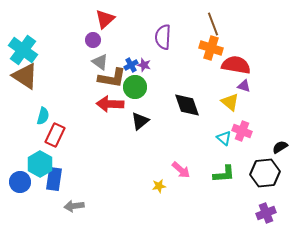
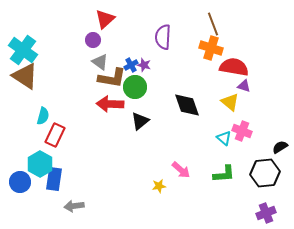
red semicircle: moved 2 px left, 2 px down
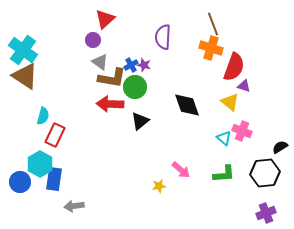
red semicircle: rotated 100 degrees clockwise
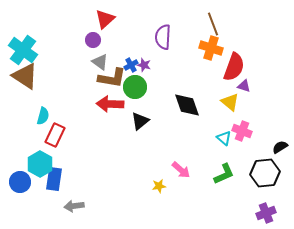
green L-shape: rotated 20 degrees counterclockwise
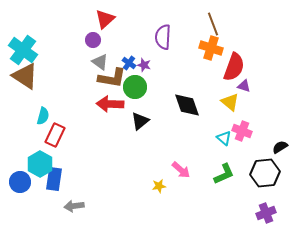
blue cross: moved 2 px left, 2 px up; rotated 24 degrees counterclockwise
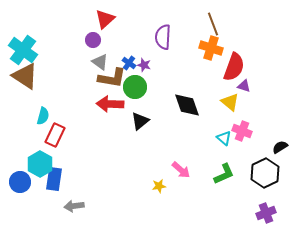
black hexagon: rotated 20 degrees counterclockwise
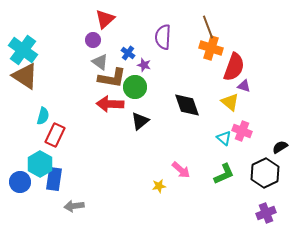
brown line: moved 5 px left, 3 px down
blue cross: moved 1 px left, 10 px up
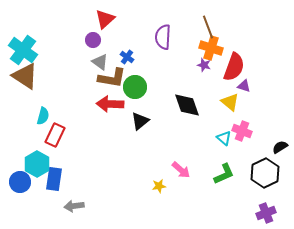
blue cross: moved 1 px left, 4 px down
purple star: moved 60 px right
cyan hexagon: moved 3 px left
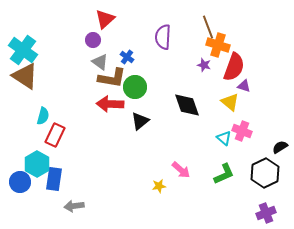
orange cross: moved 7 px right, 3 px up
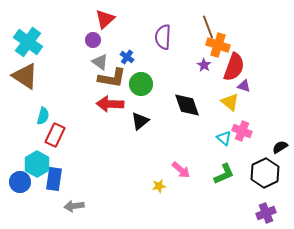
cyan cross: moved 5 px right, 8 px up
purple star: rotated 16 degrees clockwise
green circle: moved 6 px right, 3 px up
